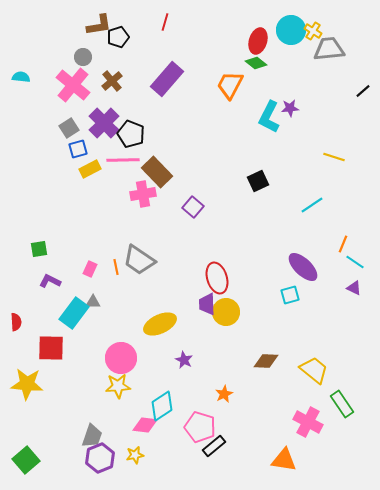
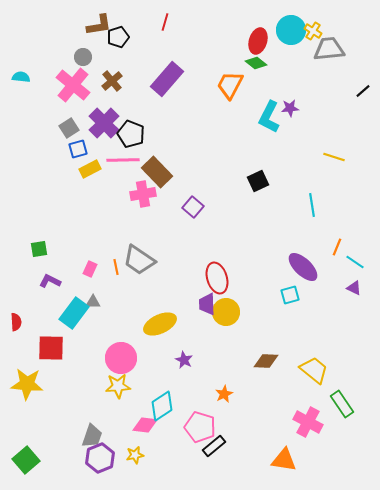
cyan line at (312, 205): rotated 65 degrees counterclockwise
orange line at (343, 244): moved 6 px left, 3 px down
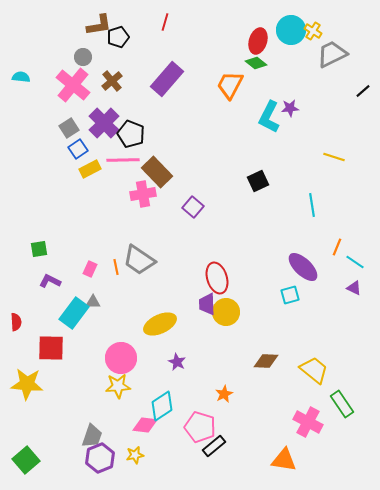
gray trapezoid at (329, 49): moved 3 px right, 5 px down; rotated 20 degrees counterclockwise
blue square at (78, 149): rotated 18 degrees counterclockwise
purple star at (184, 360): moved 7 px left, 2 px down
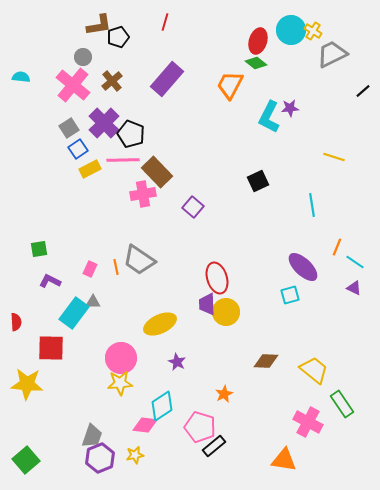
yellow star at (118, 386): moved 2 px right, 3 px up
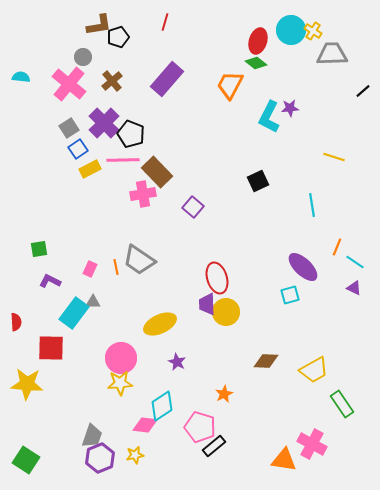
gray trapezoid at (332, 54): rotated 24 degrees clockwise
pink cross at (73, 85): moved 4 px left, 1 px up
yellow trapezoid at (314, 370): rotated 112 degrees clockwise
pink cross at (308, 422): moved 4 px right, 22 px down
green square at (26, 460): rotated 16 degrees counterclockwise
